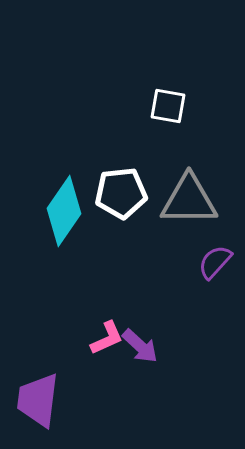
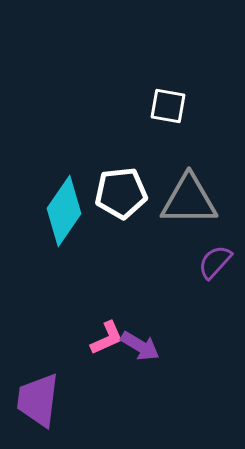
purple arrow: rotated 12 degrees counterclockwise
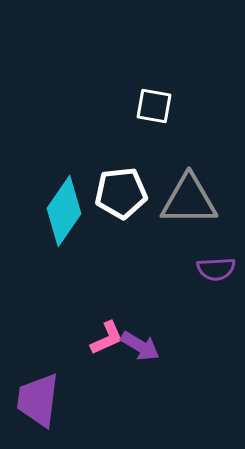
white square: moved 14 px left
purple semicircle: moved 1 px right, 7 px down; rotated 135 degrees counterclockwise
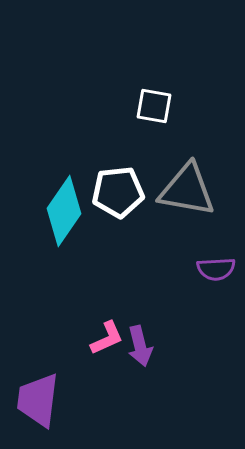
white pentagon: moved 3 px left, 1 px up
gray triangle: moved 2 px left, 10 px up; rotated 10 degrees clockwise
purple arrow: rotated 45 degrees clockwise
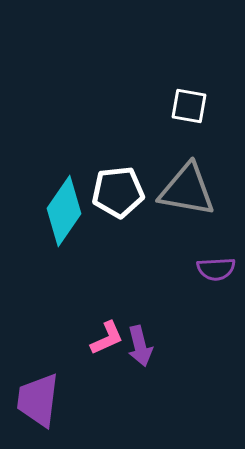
white square: moved 35 px right
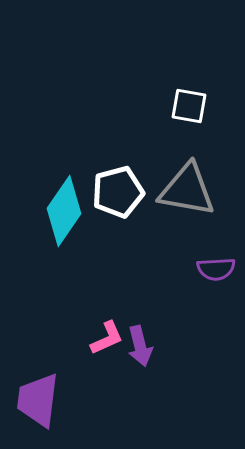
white pentagon: rotated 9 degrees counterclockwise
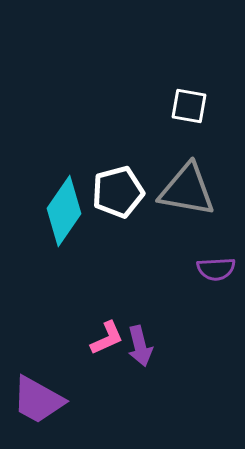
purple trapezoid: rotated 68 degrees counterclockwise
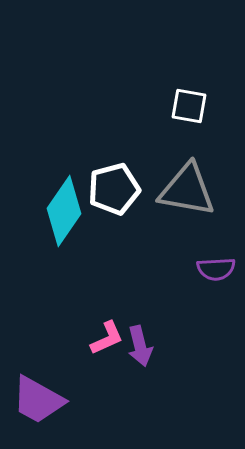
white pentagon: moved 4 px left, 3 px up
